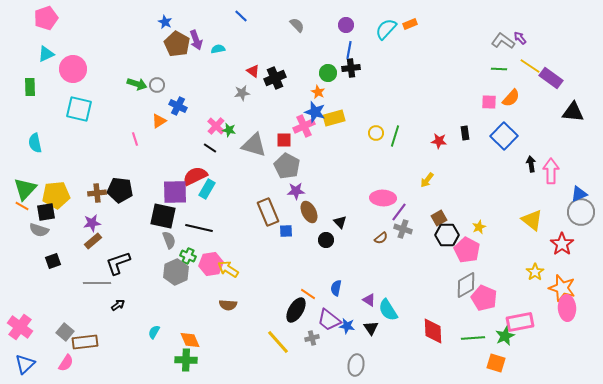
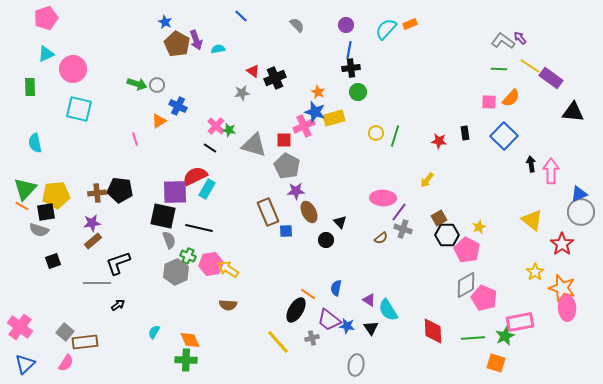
green circle at (328, 73): moved 30 px right, 19 px down
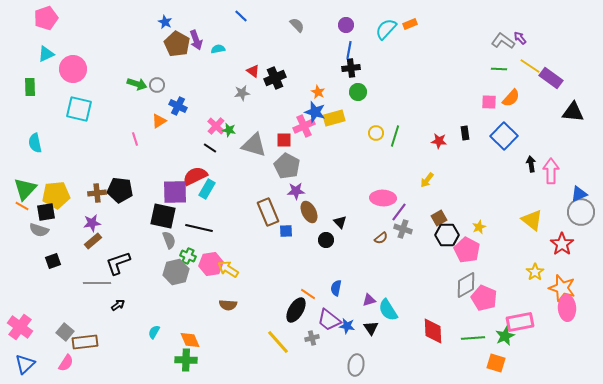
gray hexagon at (176, 272): rotated 10 degrees clockwise
purple triangle at (369, 300): rotated 48 degrees counterclockwise
